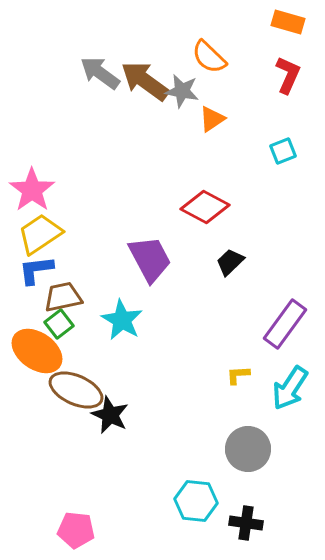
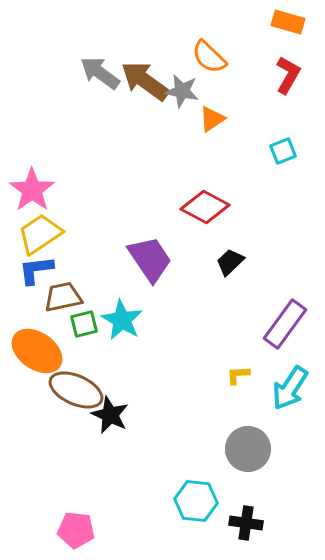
red L-shape: rotated 6 degrees clockwise
purple trapezoid: rotated 6 degrees counterclockwise
green square: moved 25 px right; rotated 24 degrees clockwise
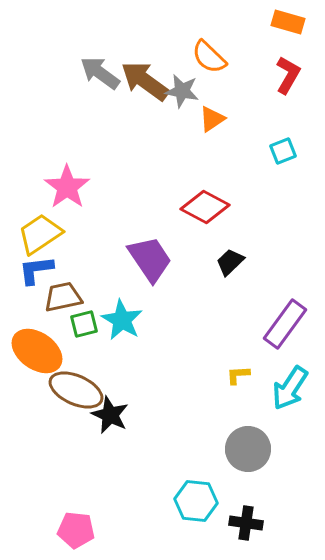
pink star: moved 35 px right, 3 px up
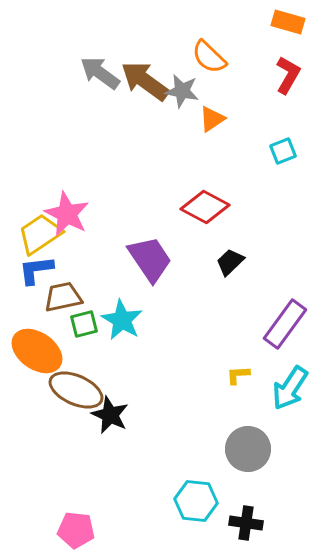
pink star: moved 27 px down; rotated 9 degrees counterclockwise
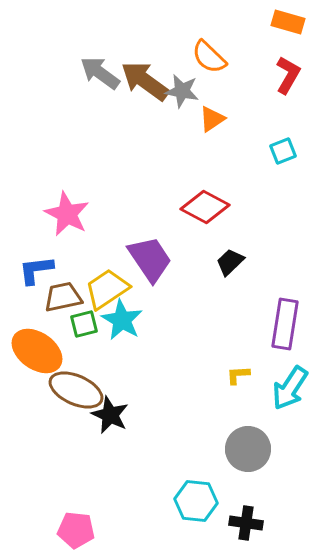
yellow trapezoid: moved 67 px right, 55 px down
purple rectangle: rotated 27 degrees counterclockwise
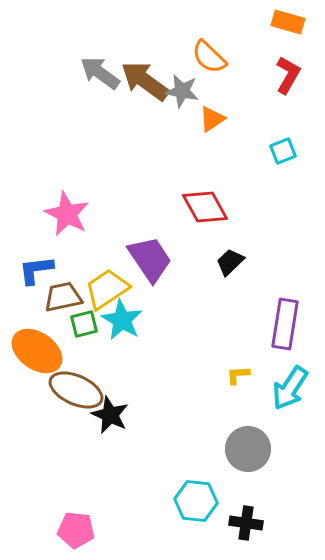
red diamond: rotated 33 degrees clockwise
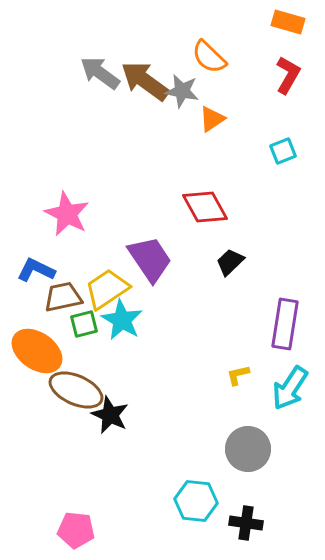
blue L-shape: rotated 33 degrees clockwise
yellow L-shape: rotated 10 degrees counterclockwise
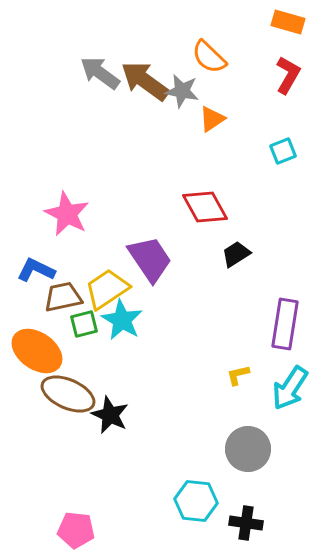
black trapezoid: moved 6 px right, 8 px up; rotated 12 degrees clockwise
brown ellipse: moved 8 px left, 4 px down
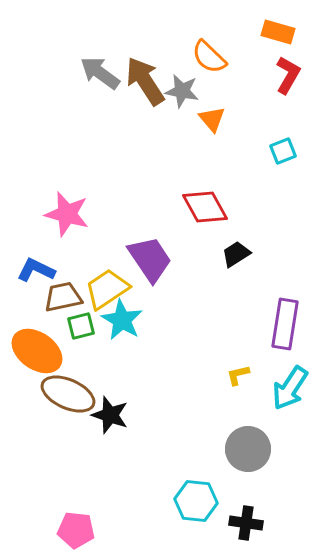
orange rectangle: moved 10 px left, 10 px down
brown arrow: rotated 21 degrees clockwise
orange triangle: rotated 36 degrees counterclockwise
pink star: rotated 12 degrees counterclockwise
green square: moved 3 px left, 2 px down
black star: rotated 6 degrees counterclockwise
